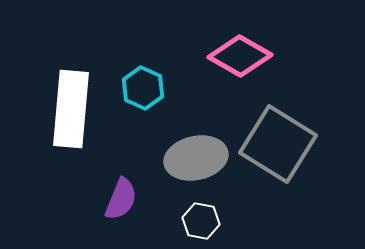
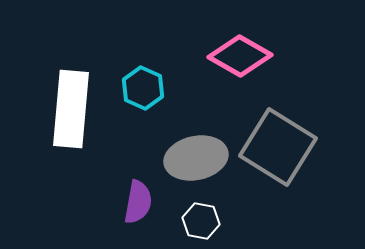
gray square: moved 3 px down
purple semicircle: moved 17 px right, 3 px down; rotated 12 degrees counterclockwise
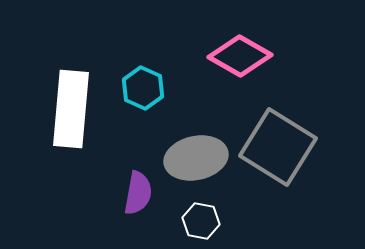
purple semicircle: moved 9 px up
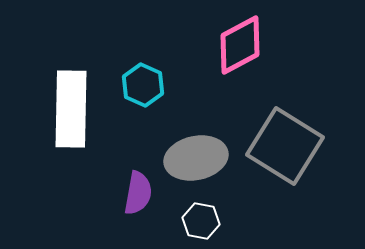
pink diamond: moved 11 px up; rotated 58 degrees counterclockwise
cyan hexagon: moved 3 px up
white rectangle: rotated 4 degrees counterclockwise
gray square: moved 7 px right, 1 px up
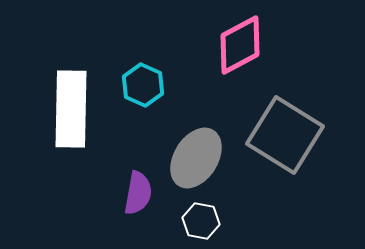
gray square: moved 11 px up
gray ellipse: rotated 46 degrees counterclockwise
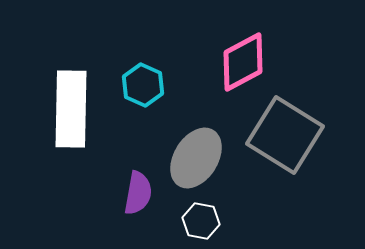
pink diamond: moved 3 px right, 17 px down
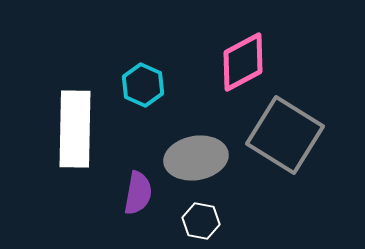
white rectangle: moved 4 px right, 20 px down
gray ellipse: rotated 48 degrees clockwise
